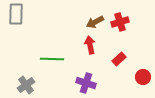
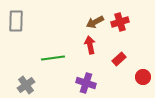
gray rectangle: moved 7 px down
green line: moved 1 px right, 1 px up; rotated 10 degrees counterclockwise
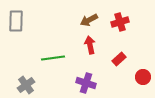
brown arrow: moved 6 px left, 2 px up
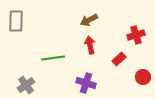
red cross: moved 16 px right, 13 px down
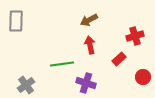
red cross: moved 1 px left, 1 px down
green line: moved 9 px right, 6 px down
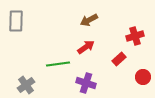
red arrow: moved 4 px left, 2 px down; rotated 66 degrees clockwise
green line: moved 4 px left
